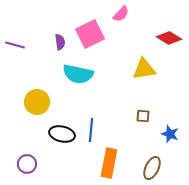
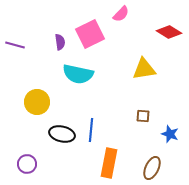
red diamond: moved 6 px up
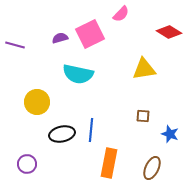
purple semicircle: moved 4 px up; rotated 98 degrees counterclockwise
black ellipse: rotated 25 degrees counterclockwise
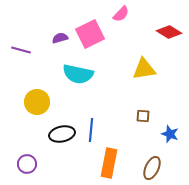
purple line: moved 6 px right, 5 px down
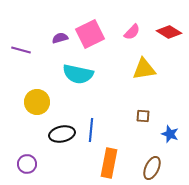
pink semicircle: moved 11 px right, 18 px down
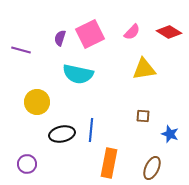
purple semicircle: rotated 56 degrees counterclockwise
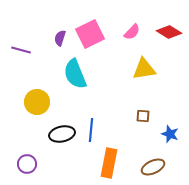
cyan semicircle: moved 3 px left; rotated 56 degrees clockwise
brown ellipse: moved 1 px right, 1 px up; rotated 40 degrees clockwise
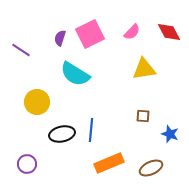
red diamond: rotated 30 degrees clockwise
purple line: rotated 18 degrees clockwise
cyan semicircle: rotated 36 degrees counterclockwise
orange rectangle: rotated 56 degrees clockwise
brown ellipse: moved 2 px left, 1 px down
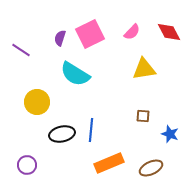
purple circle: moved 1 px down
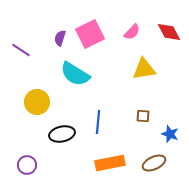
blue line: moved 7 px right, 8 px up
orange rectangle: moved 1 px right; rotated 12 degrees clockwise
brown ellipse: moved 3 px right, 5 px up
